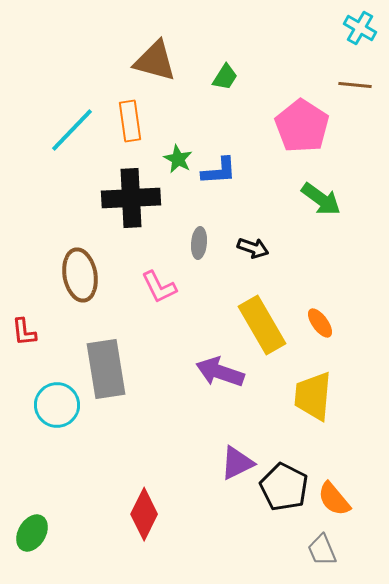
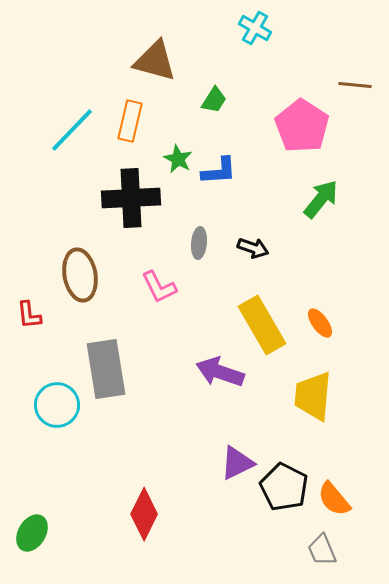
cyan cross: moved 105 px left
green trapezoid: moved 11 px left, 23 px down
orange rectangle: rotated 21 degrees clockwise
green arrow: rotated 87 degrees counterclockwise
red L-shape: moved 5 px right, 17 px up
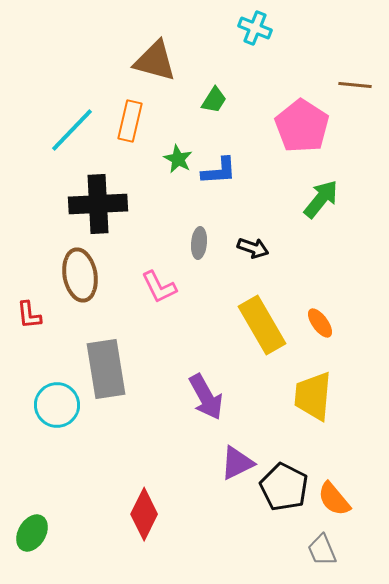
cyan cross: rotated 8 degrees counterclockwise
black cross: moved 33 px left, 6 px down
purple arrow: moved 14 px left, 25 px down; rotated 138 degrees counterclockwise
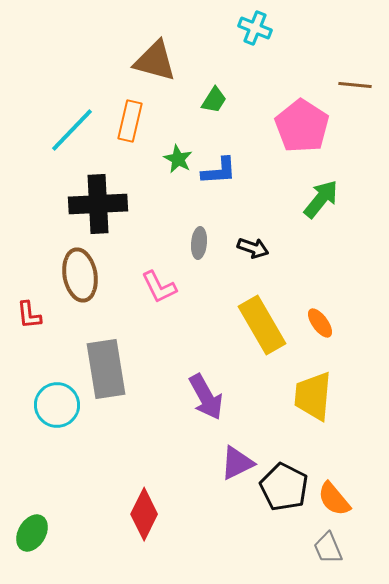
gray trapezoid: moved 6 px right, 2 px up
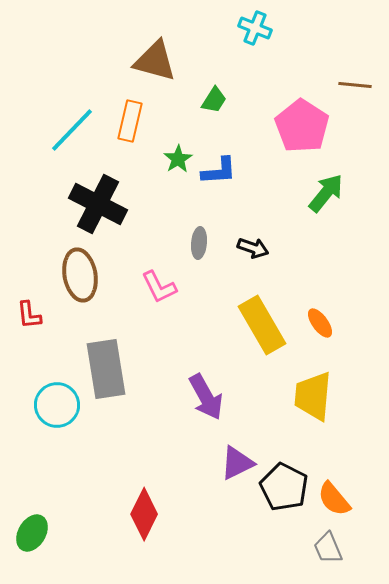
green star: rotated 12 degrees clockwise
green arrow: moved 5 px right, 6 px up
black cross: rotated 30 degrees clockwise
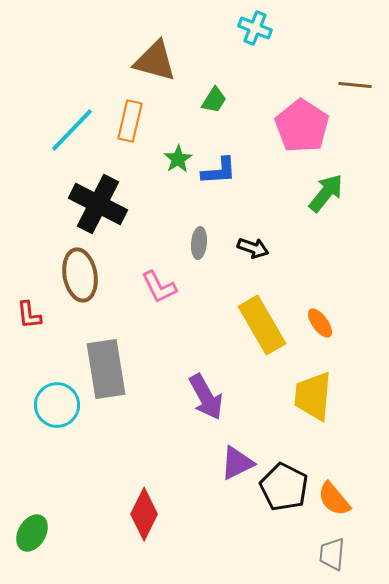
gray trapezoid: moved 4 px right, 6 px down; rotated 28 degrees clockwise
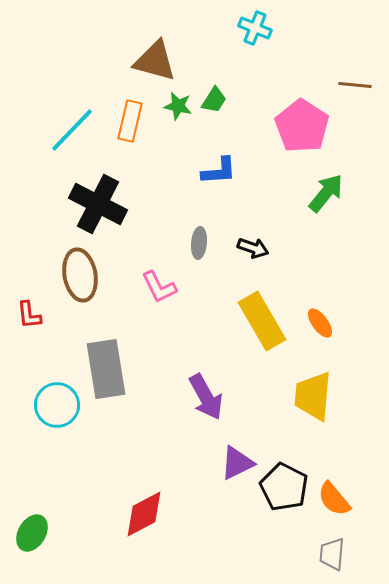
green star: moved 53 px up; rotated 28 degrees counterclockwise
yellow rectangle: moved 4 px up
red diamond: rotated 36 degrees clockwise
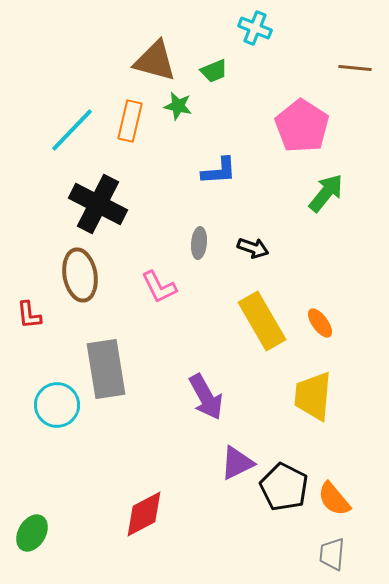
brown line: moved 17 px up
green trapezoid: moved 29 px up; rotated 36 degrees clockwise
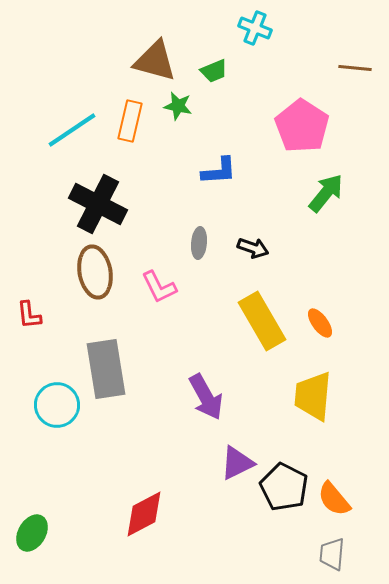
cyan line: rotated 12 degrees clockwise
brown ellipse: moved 15 px right, 3 px up
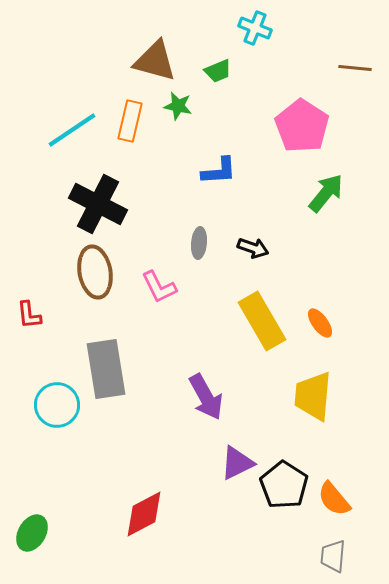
green trapezoid: moved 4 px right
black pentagon: moved 2 px up; rotated 6 degrees clockwise
gray trapezoid: moved 1 px right, 2 px down
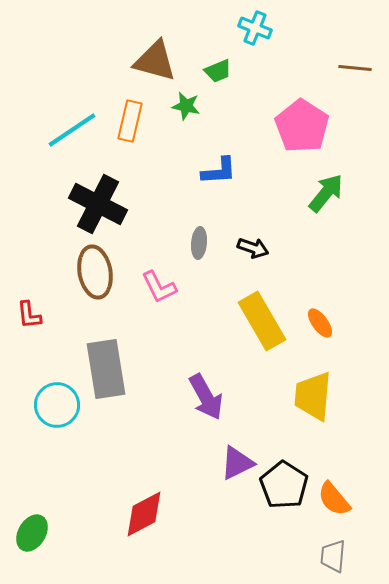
green star: moved 8 px right
